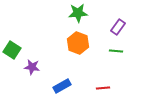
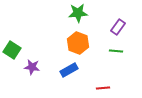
blue rectangle: moved 7 px right, 16 px up
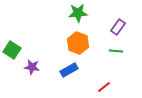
red line: moved 1 px right, 1 px up; rotated 32 degrees counterclockwise
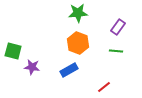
green square: moved 1 px right, 1 px down; rotated 18 degrees counterclockwise
